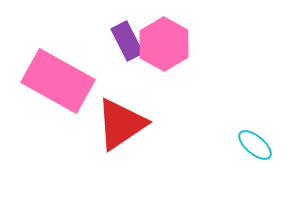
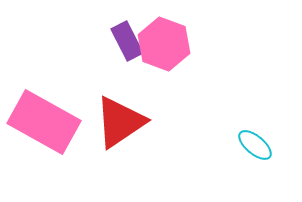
pink hexagon: rotated 9 degrees counterclockwise
pink rectangle: moved 14 px left, 41 px down
red triangle: moved 1 px left, 2 px up
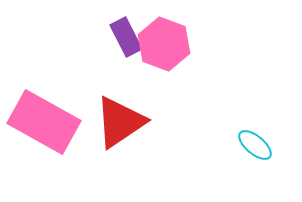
purple rectangle: moved 1 px left, 4 px up
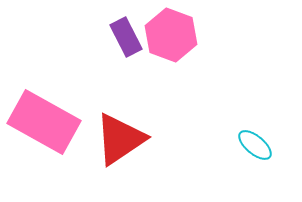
pink hexagon: moved 7 px right, 9 px up
red triangle: moved 17 px down
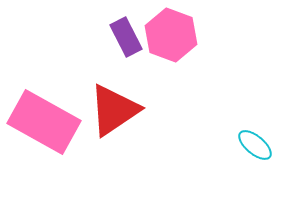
red triangle: moved 6 px left, 29 px up
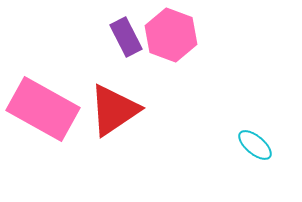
pink rectangle: moved 1 px left, 13 px up
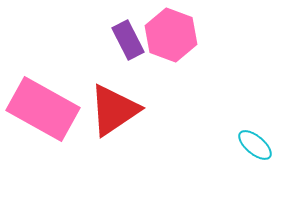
purple rectangle: moved 2 px right, 3 px down
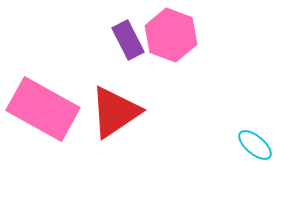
red triangle: moved 1 px right, 2 px down
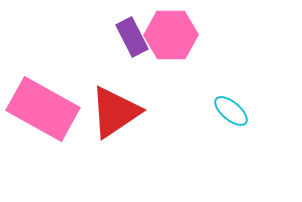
pink hexagon: rotated 21 degrees counterclockwise
purple rectangle: moved 4 px right, 3 px up
cyan ellipse: moved 24 px left, 34 px up
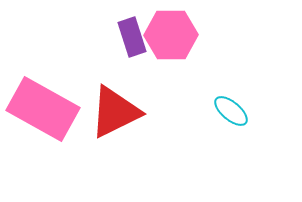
purple rectangle: rotated 9 degrees clockwise
red triangle: rotated 8 degrees clockwise
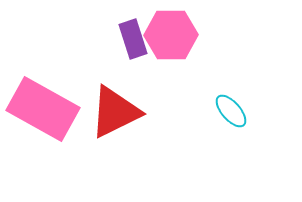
purple rectangle: moved 1 px right, 2 px down
cyan ellipse: rotated 9 degrees clockwise
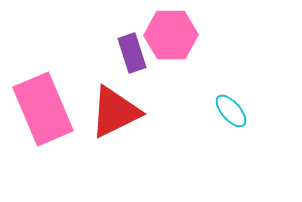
purple rectangle: moved 1 px left, 14 px down
pink rectangle: rotated 38 degrees clockwise
